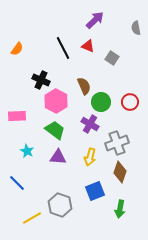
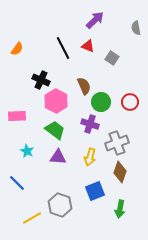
purple cross: rotated 12 degrees counterclockwise
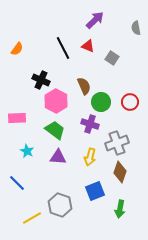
pink rectangle: moved 2 px down
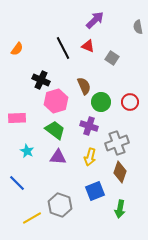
gray semicircle: moved 2 px right, 1 px up
pink hexagon: rotated 15 degrees clockwise
purple cross: moved 1 px left, 2 px down
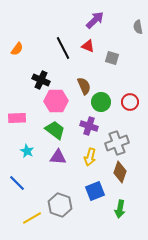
gray square: rotated 16 degrees counterclockwise
pink hexagon: rotated 15 degrees clockwise
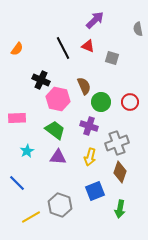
gray semicircle: moved 2 px down
pink hexagon: moved 2 px right, 2 px up; rotated 15 degrees clockwise
cyan star: rotated 16 degrees clockwise
yellow line: moved 1 px left, 1 px up
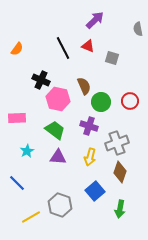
red circle: moved 1 px up
blue square: rotated 18 degrees counterclockwise
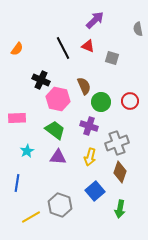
blue line: rotated 54 degrees clockwise
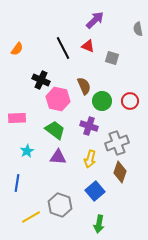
green circle: moved 1 px right, 1 px up
yellow arrow: moved 2 px down
green arrow: moved 21 px left, 15 px down
